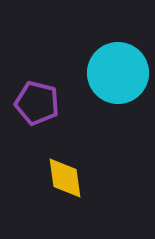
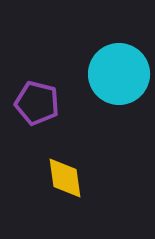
cyan circle: moved 1 px right, 1 px down
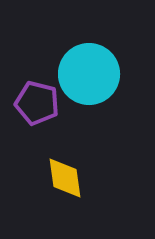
cyan circle: moved 30 px left
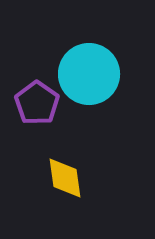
purple pentagon: rotated 21 degrees clockwise
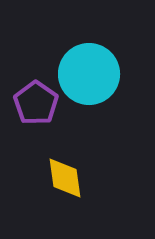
purple pentagon: moved 1 px left
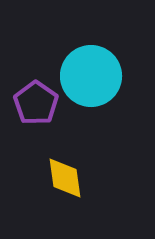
cyan circle: moved 2 px right, 2 px down
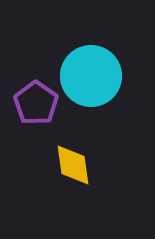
yellow diamond: moved 8 px right, 13 px up
